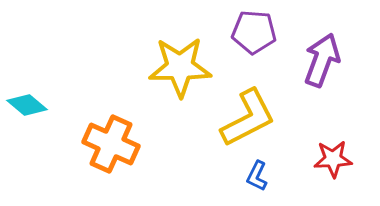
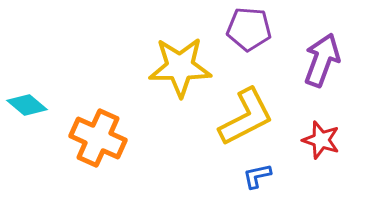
purple pentagon: moved 5 px left, 3 px up
yellow L-shape: moved 2 px left, 1 px up
orange cross: moved 13 px left, 6 px up
red star: moved 12 px left, 19 px up; rotated 21 degrees clockwise
blue L-shape: rotated 52 degrees clockwise
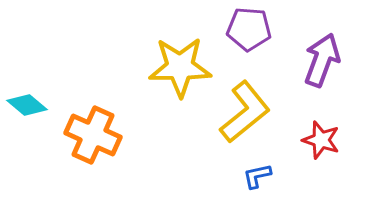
yellow L-shape: moved 1 px left, 5 px up; rotated 12 degrees counterclockwise
orange cross: moved 5 px left, 3 px up
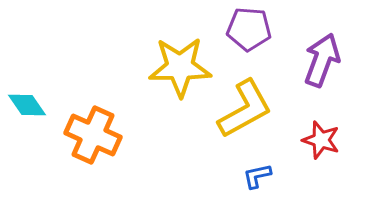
cyan diamond: rotated 15 degrees clockwise
yellow L-shape: moved 3 px up; rotated 10 degrees clockwise
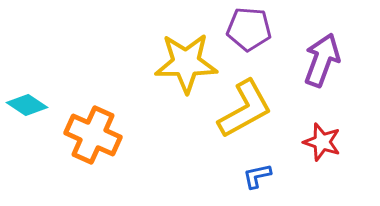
yellow star: moved 6 px right, 4 px up
cyan diamond: rotated 21 degrees counterclockwise
red star: moved 1 px right, 2 px down
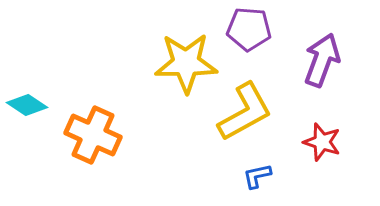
yellow L-shape: moved 3 px down
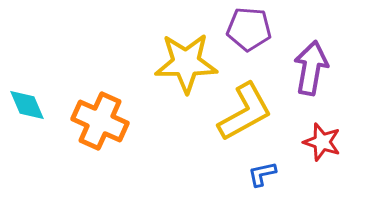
purple arrow: moved 11 px left, 8 px down; rotated 10 degrees counterclockwise
cyan diamond: rotated 33 degrees clockwise
orange cross: moved 7 px right, 14 px up
blue L-shape: moved 5 px right, 2 px up
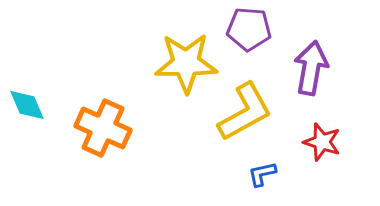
orange cross: moved 3 px right, 7 px down
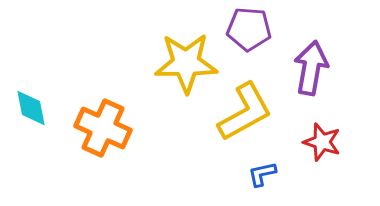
cyan diamond: moved 4 px right, 3 px down; rotated 12 degrees clockwise
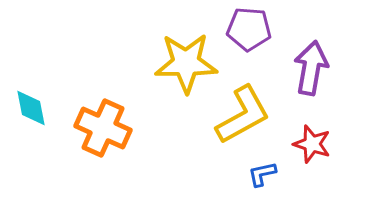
yellow L-shape: moved 2 px left, 3 px down
red star: moved 10 px left, 2 px down
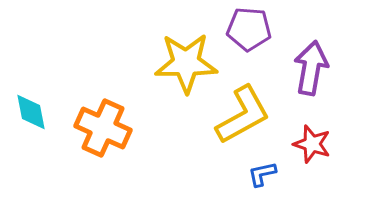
cyan diamond: moved 4 px down
